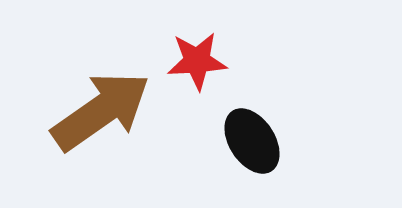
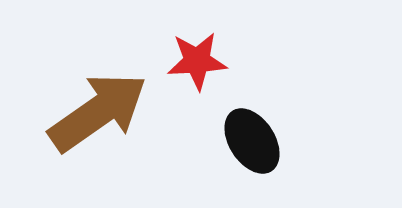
brown arrow: moved 3 px left, 1 px down
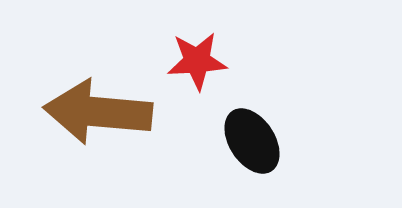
brown arrow: rotated 140 degrees counterclockwise
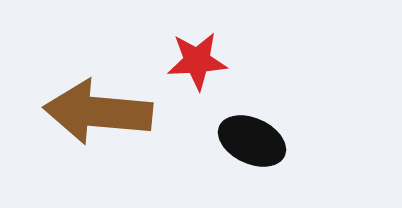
black ellipse: rotated 32 degrees counterclockwise
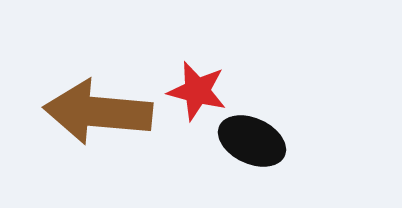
red star: moved 30 px down; rotated 18 degrees clockwise
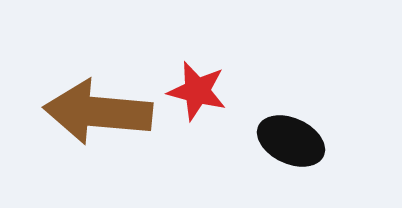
black ellipse: moved 39 px right
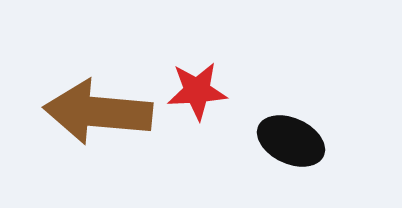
red star: rotated 18 degrees counterclockwise
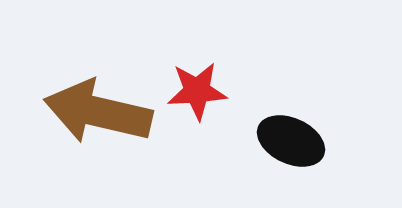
brown arrow: rotated 8 degrees clockwise
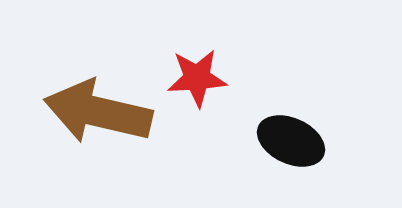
red star: moved 13 px up
